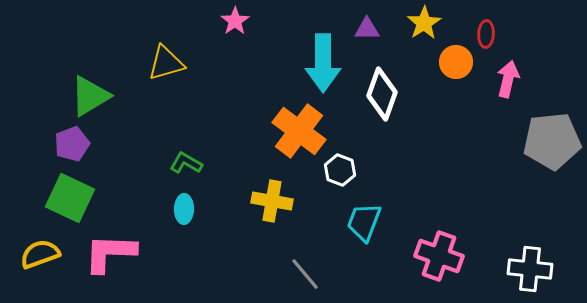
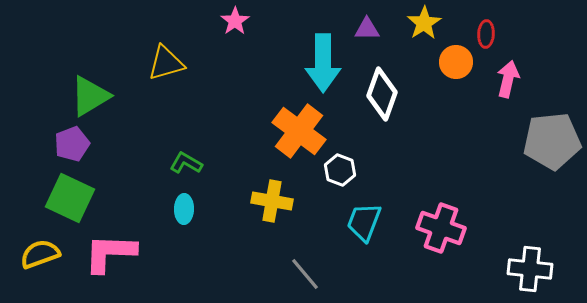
pink cross: moved 2 px right, 28 px up
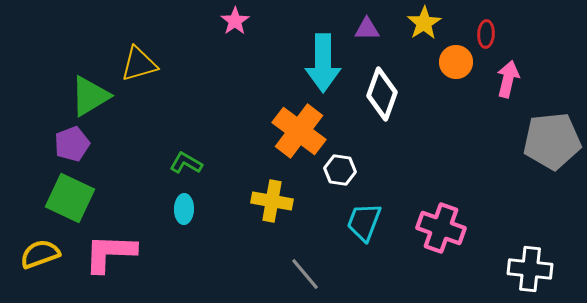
yellow triangle: moved 27 px left, 1 px down
white hexagon: rotated 12 degrees counterclockwise
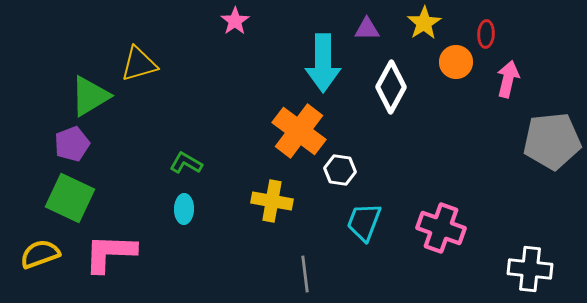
white diamond: moved 9 px right, 7 px up; rotated 9 degrees clockwise
gray line: rotated 33 degrees clockwise
